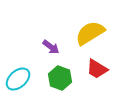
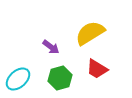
green hexagon: rotated 25 degrees clockwise
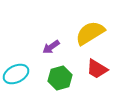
purple arrow: rotated 108 degrees clockwise
cyan ellipse: moved 2 px left, 5 px up; rotated 15 degrees clockwise
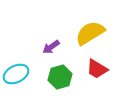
green hexagon: moved 1 px up
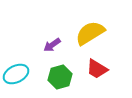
purple arrow: moved 1 px right, 2 px up
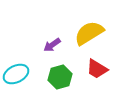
yellow semicircle: moved 1 px left
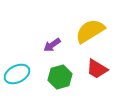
yellow semicircle: moved 1 px right, 2 px up
cyan ellipse: moved 1 px right
